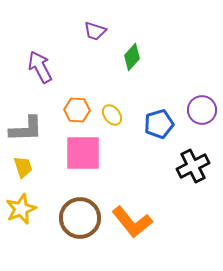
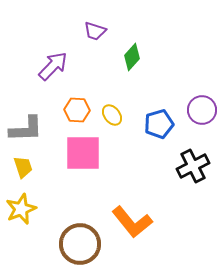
purple arrow: moved 13 px right, 1 px up; rotated 72 degrees clockwise
brown circle: moved 26 px down
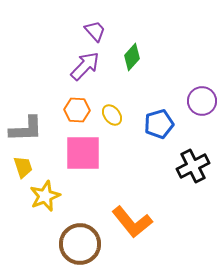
purple trapezoid: rotated 150 degrees counterclockwise
purple arrow: moved 32 px right
purple circle: moved 9 px up
yellow star: moved 24 px right, 13 px up
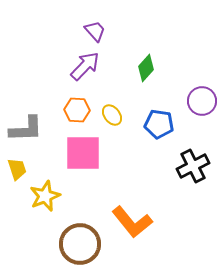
green diamond: moved 14 px right, 11 px down
blue pentagon: rotated 24 degrees clockwise
yellow trapezoid: moved 6 px left, 2 px down
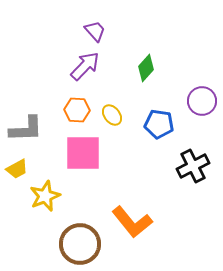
yellow trapezoid: rotated 80 degrees clockwise
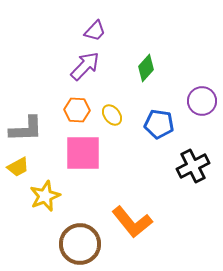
purple trapezoid: rotated 85 degrees clockwise
yellow trapezoid: moved 1 px right, 2 px up
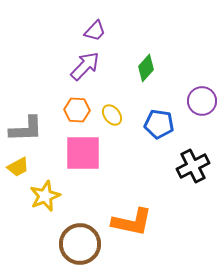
orange L-shape: rotated 39 degrees counterclockwise
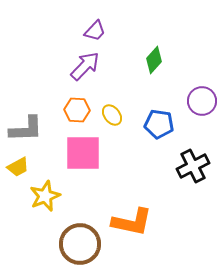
green diamond: moved 8 px right, 8 px up
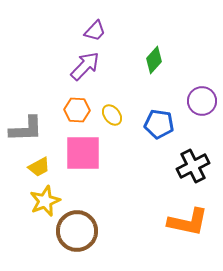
yellow trapezoid: moved 21 px right
yellow star: moved 5 px down
orange L-shape: moved 56 px right
brown circle: moved 3 px left, 13 px up
